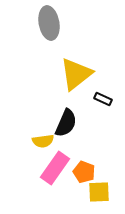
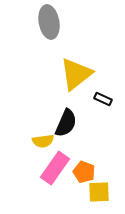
gray ellipse: moved 1 px up
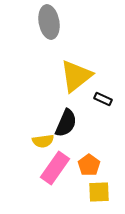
yellow triangle: moved 2 px down
orange pentagon: moved 5 px right, 7 px up; rotated 15 degrees clockwise
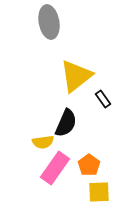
black rectangle: rotated 30 degrees clockwise
yellow semicircle: moved 1 px down
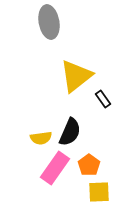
black semicircle: moved 4 px right, 9 px down
yellow semicircle: moved 2 px left, 4 px up
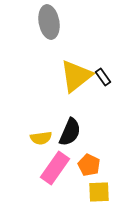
black rectangle: moved 22 px up
orange pentagon: rotated 10 degrees counterclockwise
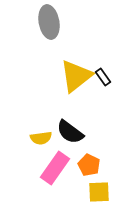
black semicircle: rotated 104 degrees clockwise
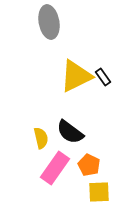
yellow triangle: rotated 12 degrees clockwise
yellow semicircle: rotated 95 degrees counterclockwise
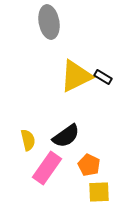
black rectangle: rotated 24 degrees counterclockwise
black semicircle: moved 4 px left, 4 px down; rotated 72 degrees counterclockwise
yellow semicircle: moved 13 px left, 2 px down
pink rectangle: moved 8 px left
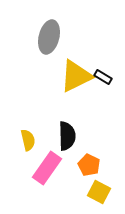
gray ellipse: moved 15 px down; rotated 24 degrees clockwise
black semicircle: moved 1 px right; rotated 56 degrees counterclockwise
yellow square: rotated 30 degrees clockwise
